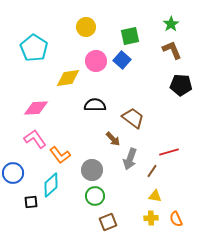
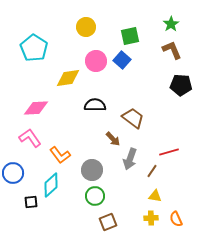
pink L-shape: moved 5 px left, 1 px up
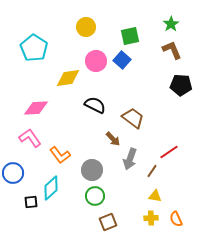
black semicircle: rotated 25 degrees clockwise
red line: rotated 18 degrees counterclockwise
cyan diamond: moved 3 px down
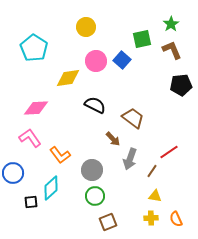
green square: moved 12 px right, 3 px down
black pentagon: rotated 10 degrees counterclockwise
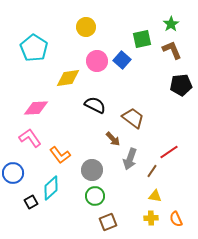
pink circle: moved 1 px right
black square: rotated 24 degrees counterclockwise
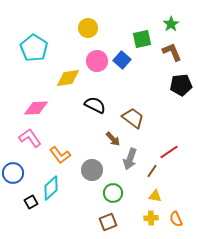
yellow circle: moved 2 px right, 1 px down
brown L-shape: moved 2 px down
green circle: moved 18 px right, 3 px up
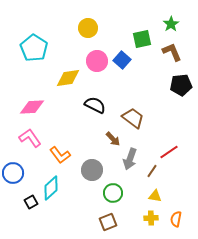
pink diamond: moved 4 px left, 1 px up
orange semicircle: rotated 35 degrees clockwise
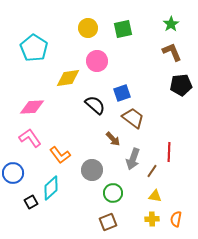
green square: moved 19 px left, 10 px up
blue square: moved 33 px down; rotated 30 degrees clockwise
black semicircle: rotated 15 degrees clockwise
red line: rotated 54 degrees counterclockwise
gray arrow: moved 3 px right
yellow cross: moved 1 px right, 1 px down
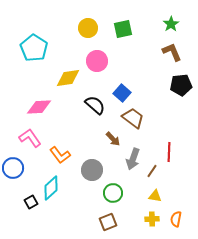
blue square: rotated 30 degrees counterclockwise
pink diamond: moved 7 px right
blue circle: moved 5 px up
